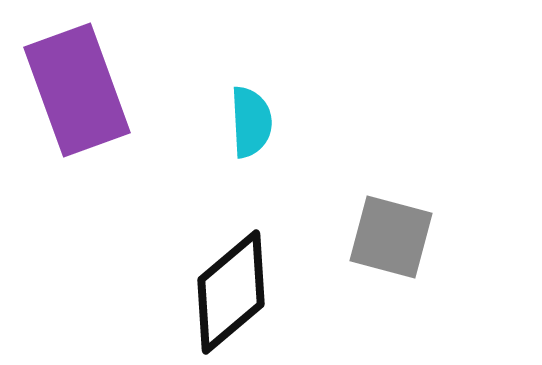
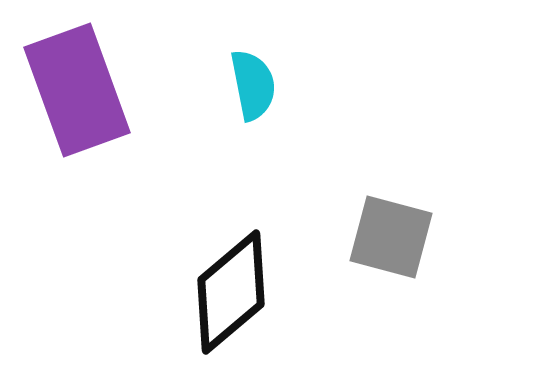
cyan semicircle: moved 2 px right, 37 px up; rotated 8 degrees counterclockwise
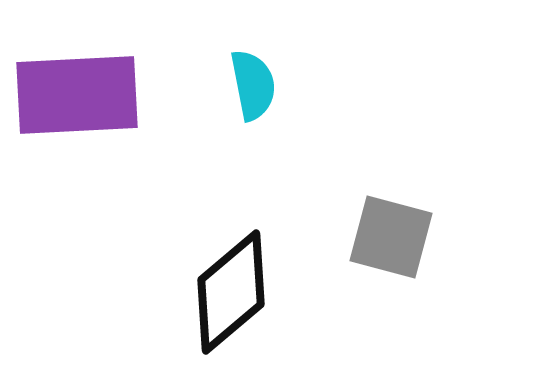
purple rectangle: moved 5 px down; rotated 73 degrees counterclockwise
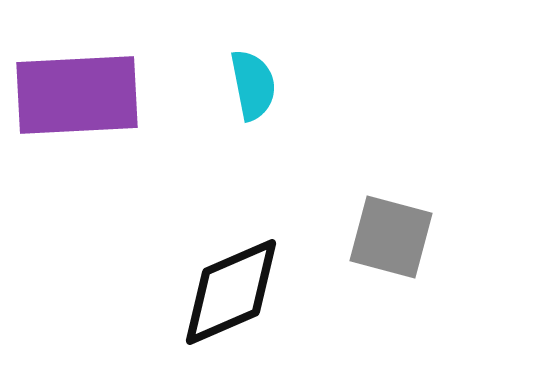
black diamond: rotated 17 degrees clockwise
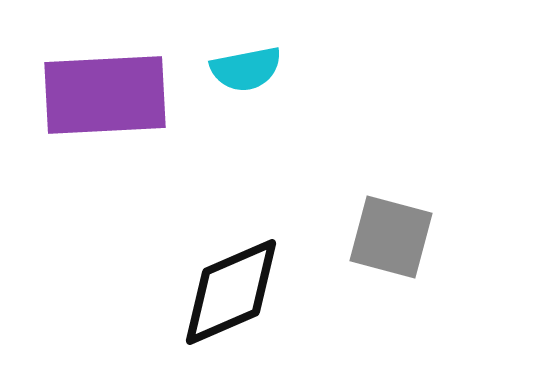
cyan semicircle: moved 7 px left, 16 px up; rotated 90 degrees clockwise
purple rectangle: moved 28 px right
